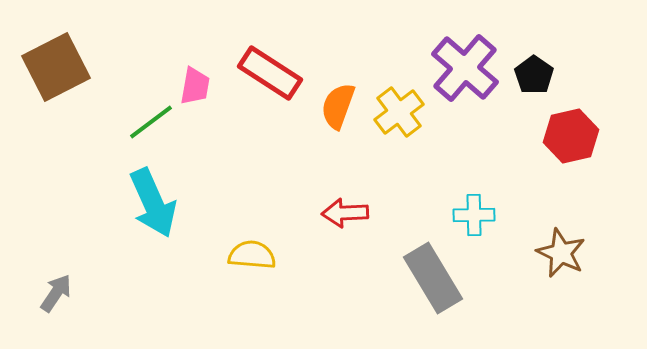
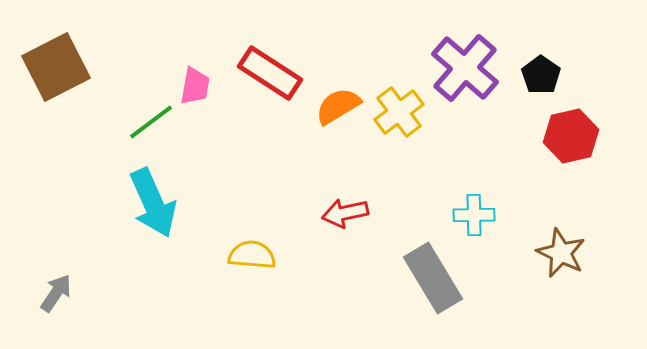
black pentagon: moved 7 px right
orange semicircle: rotated 39 degrees clockwise
red arrow: rotated 9 degrees counterclockwise
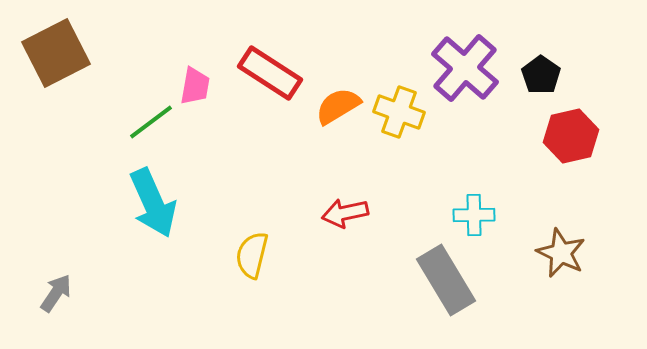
brown square: moved 14 px up
yellow cross: rotated 33 degrees counterclockwise
yellow semicircle: rotated 81 degrees counterclockwise
gray rectangle: moved 13 px right, 2 px down
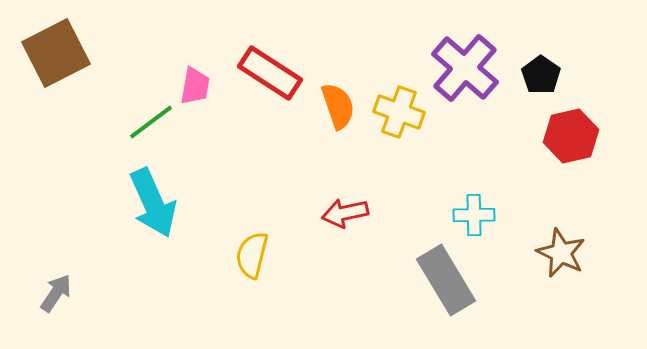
orange semicircle: rotated 102 degrees clockwise
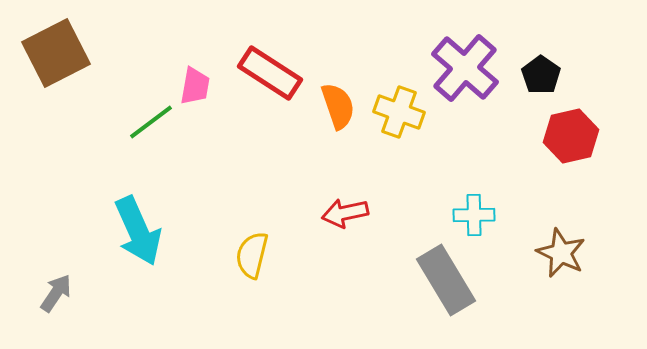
cyan arrow: moved 15 px left, 28 px down
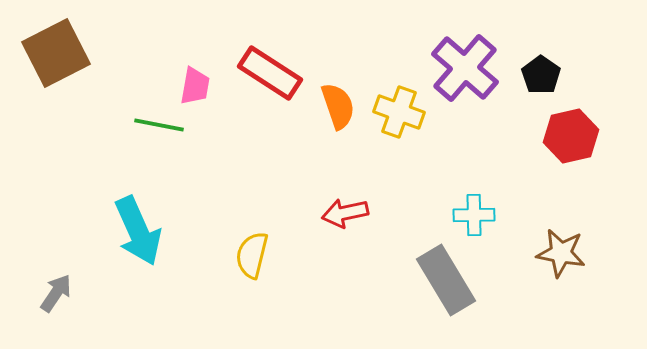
green line: moved 8 px right, 3 px down; rotated 48 degrees clockwise
brown star: rotated 15 degrees counterclockwise
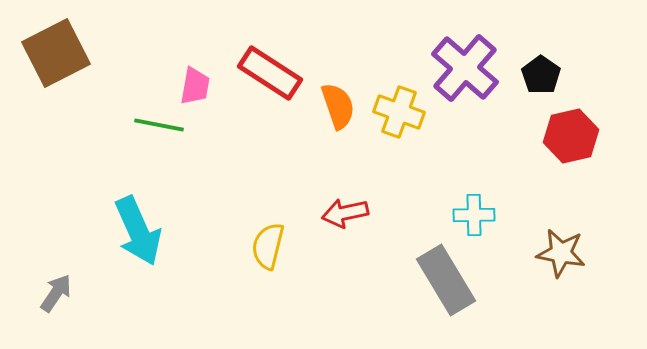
yellow semicircle: moved 16 px right, 9 px up
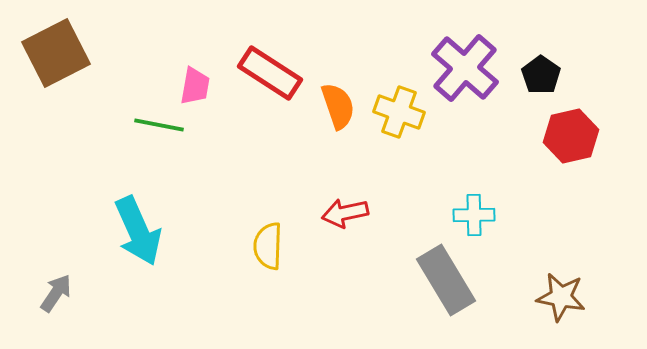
yellow semicircle: rotated 12 degrees counterclockwise
brown star: moved 44 px down
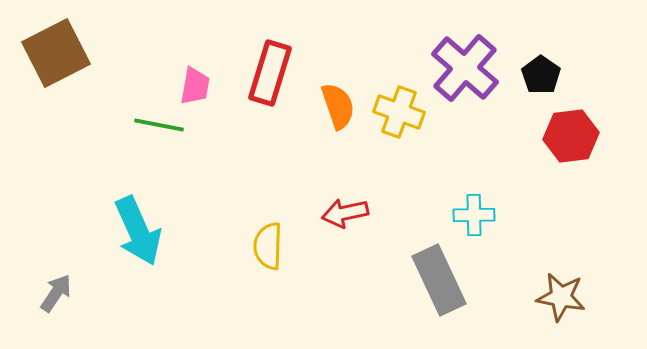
red rectangle: rotated 74 degrees clockwise
red hexagon: rotated 6 degrees clockwise
gray rectangle: moved 7 px left; rotated 6 degrees clockwise
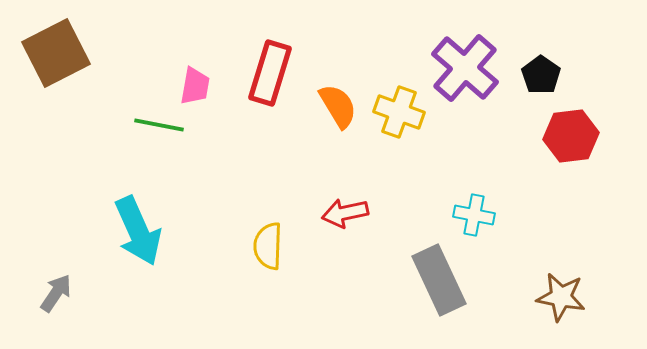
orange semicircle: rotated 12 degrees counterclockwise
cyan cross: rotated 12 degrees clockwise
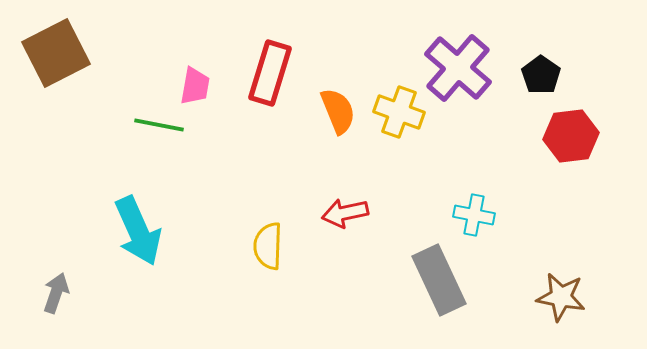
purple cross: moved 7 px left
orange semicircle: moved 5 px down; rotated 9 degrees clockwise
gray arrow: rotated 15 degrees counterclockwise
